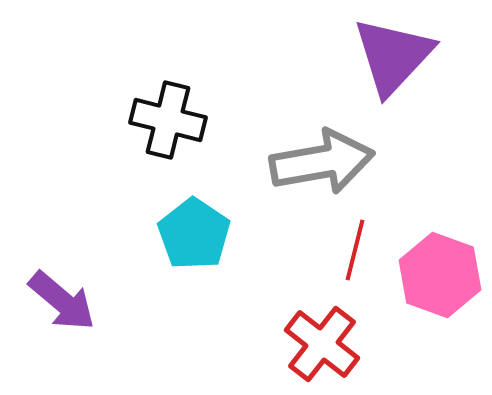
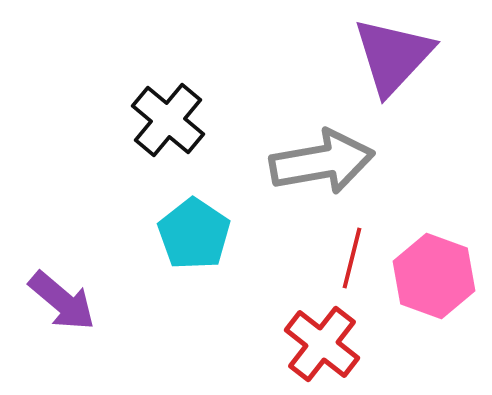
black cross: rotated 26 degrees clockwise
red line: moved 3 px left, 8 px down
pink hexagon: moved 6 px left, 1 px down
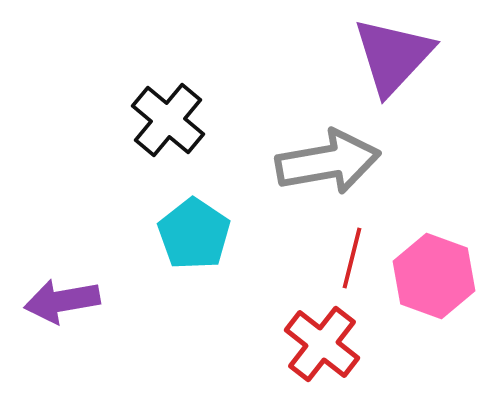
gray arrow: moved 6 px right
purple arrow: rotated 130 degrees clockwise
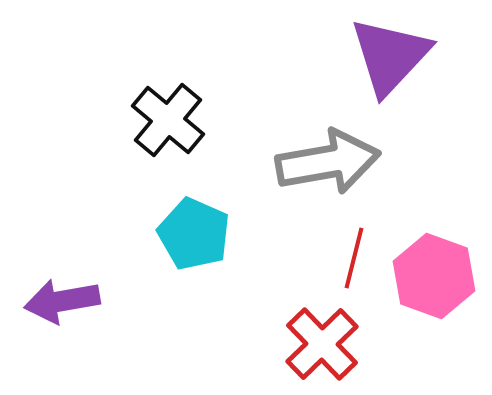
purple triangle: moved 3 px left
cyan pentagon: rotated 10 degrees counterclockwise
red line: moved 2 px right
red cross: rotated 8 degrees clockwise
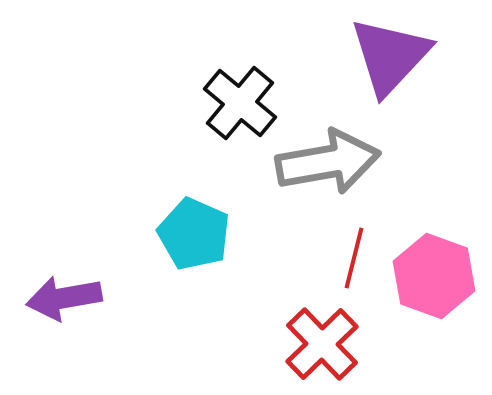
black cross: moved 72 px right, 17 px up
purple arrow: moved 2 px right, 3 px up
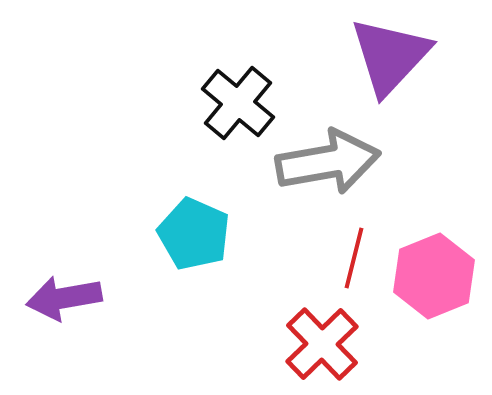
black cross: moved 2 px left
pink hexagon: rotated 18 degrees clockwise
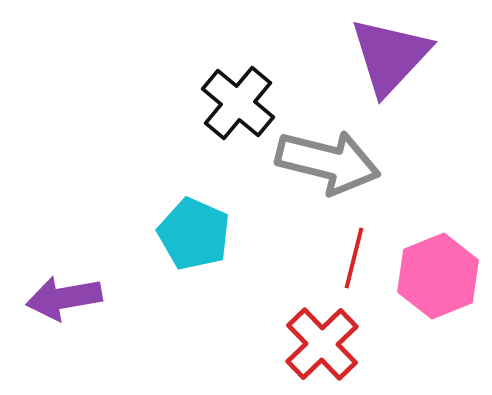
gray arrow: rotated 24 degrees clockwise
pink hexagon: moved 4 px right
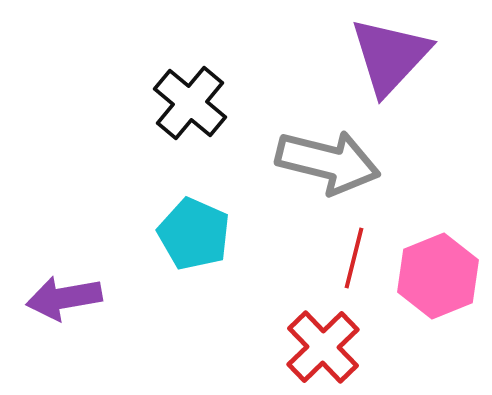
black cross: moved 48 px left
red cross: moved 1 px right, 3 px down
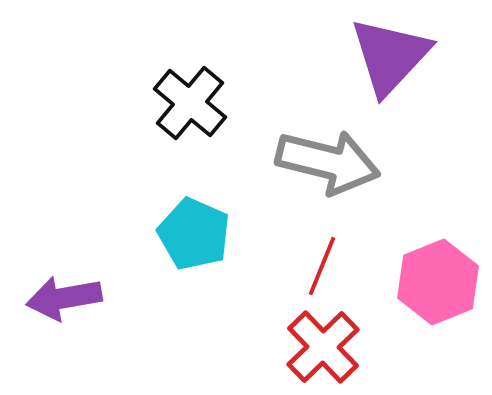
red line: moved 32 px left, 8 px down; rotated 8 degrees clockwise
pink hexagon: moved 6 px down
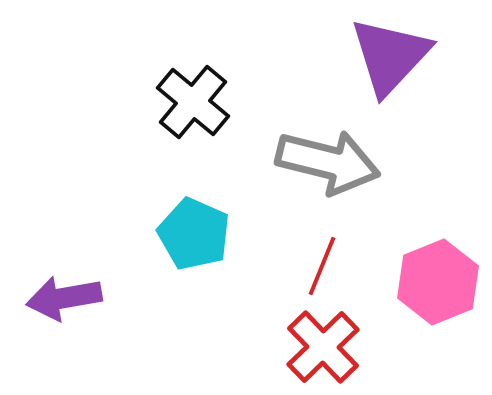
black cross: moved 3 px right, 1 px up
